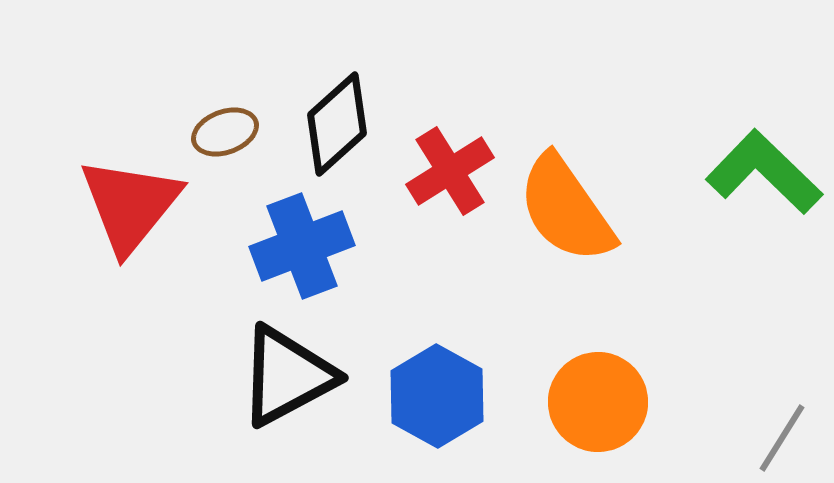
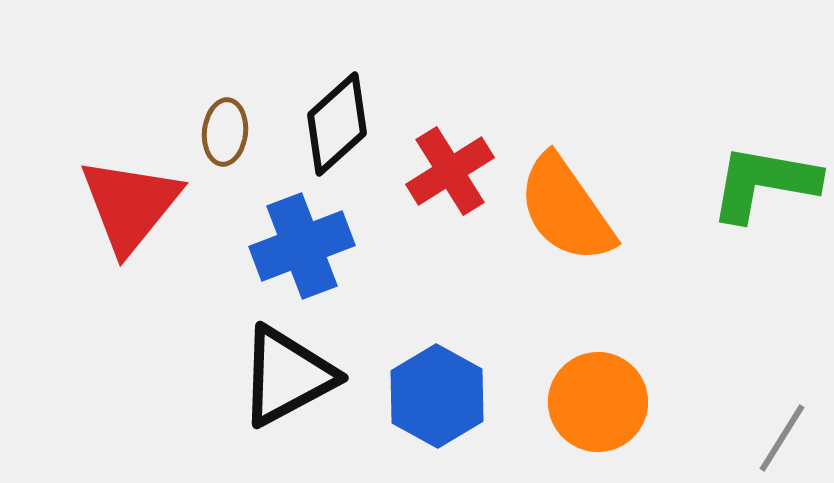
brown ellipse: rotated 64 degrees counterclockwise
green L-shape: moved 11 px down; rotated 34 degrees counterclockwise
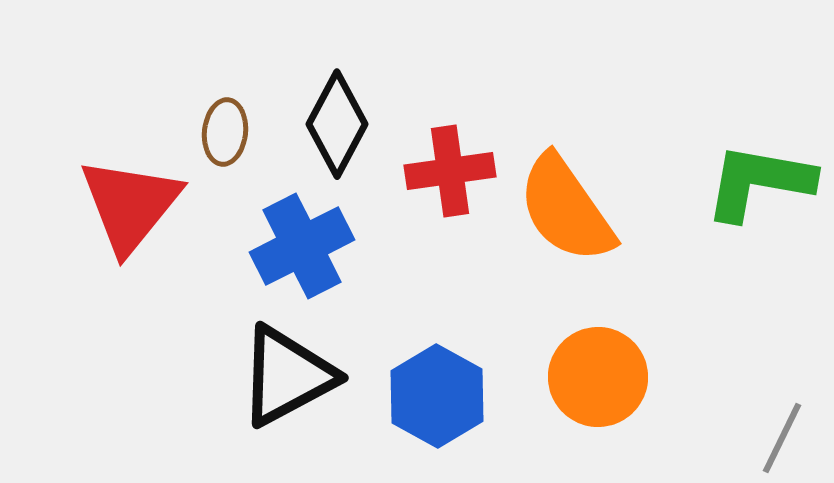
black diamond: rotated 20 degrees counterclockwise
red cross: rotated 24 degrees clockwise
green L-shape: moved 5 px left, 1 px up
blue cross: rotated 6 degrees counterclockwise
orange circle: moved 25 px up
gray line: rotated 6 degrees counterclockwise
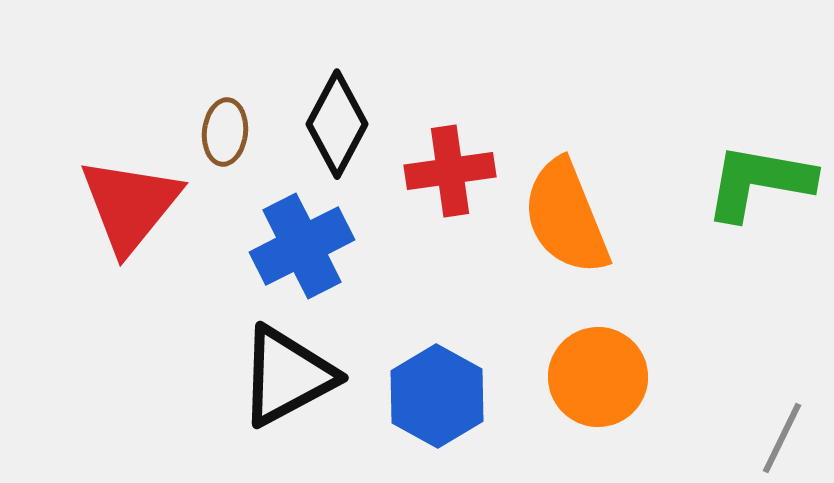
orange semicircle: moved 8 px down; rotated 13 degrees clockwise
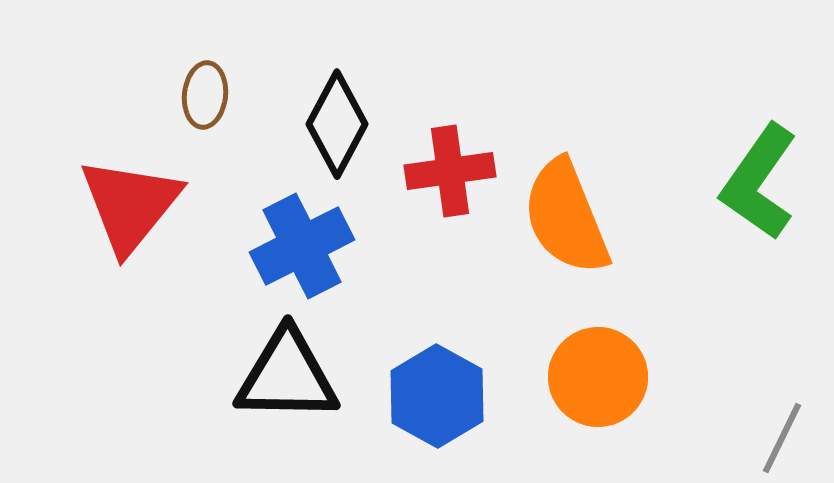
brown ellipse: moved 20 px left, 37 px up
green L-shape: rotated 65 degrees counterclockwise
black triangle: rotated 29 degrees clockwise
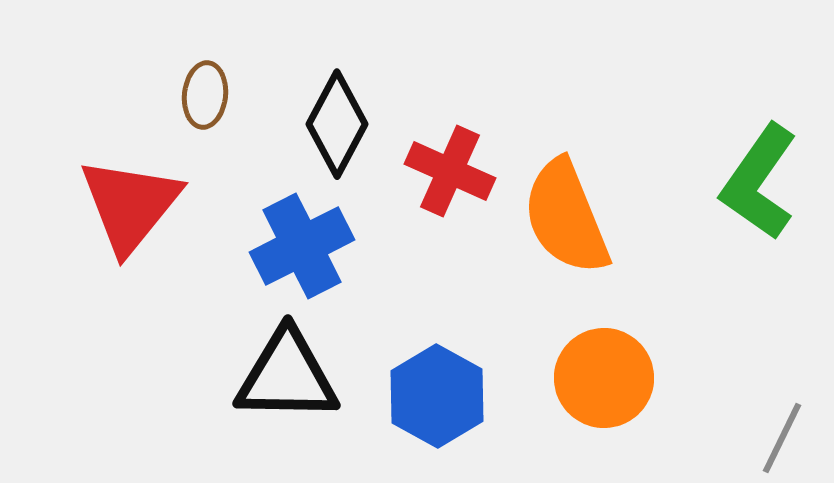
red cross: rotated 32 degrees clockwise
orange circle: moved 6 px right, 1 px down
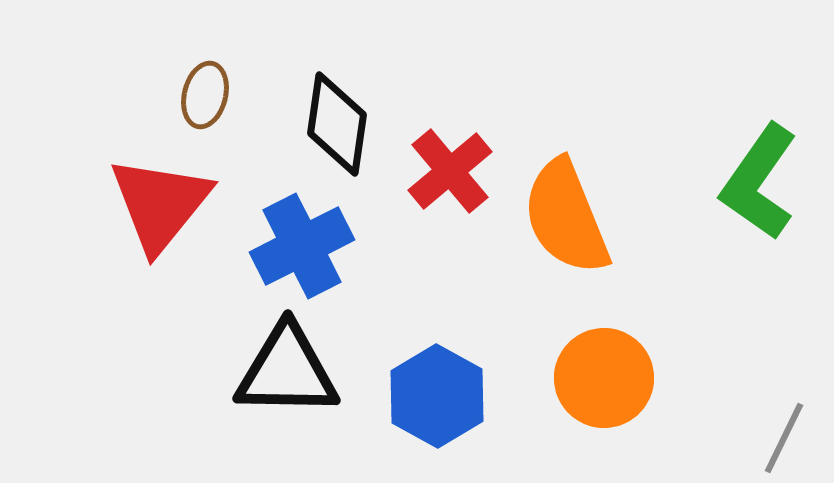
brown ellipse: rotated 8 degrees clockwise
black diamond: rotated 20 degrees counterclockwise
red cross: rotated 26 degrees clockwise
red triangle: moved 30 px right, 1 px up
black triangle: moved 5 px up
gray line: moved 2 px right
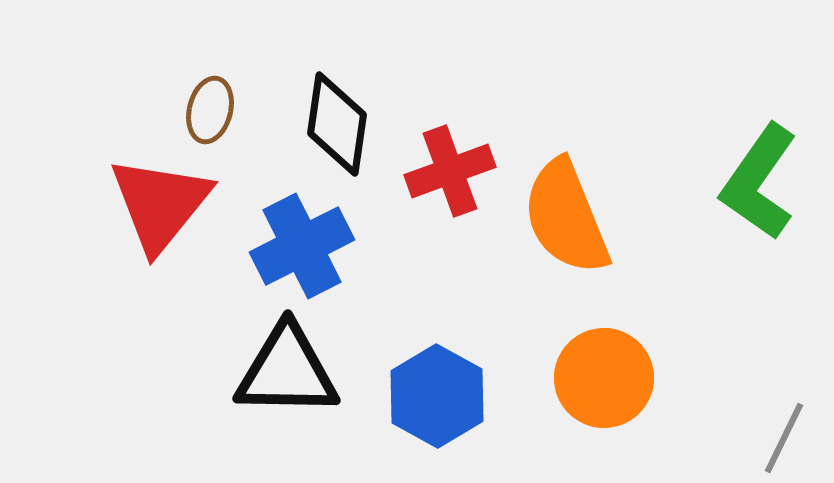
brown ellipse: moved 5 px right, 15 px down
red cross: rotated 20 degrees clockwise
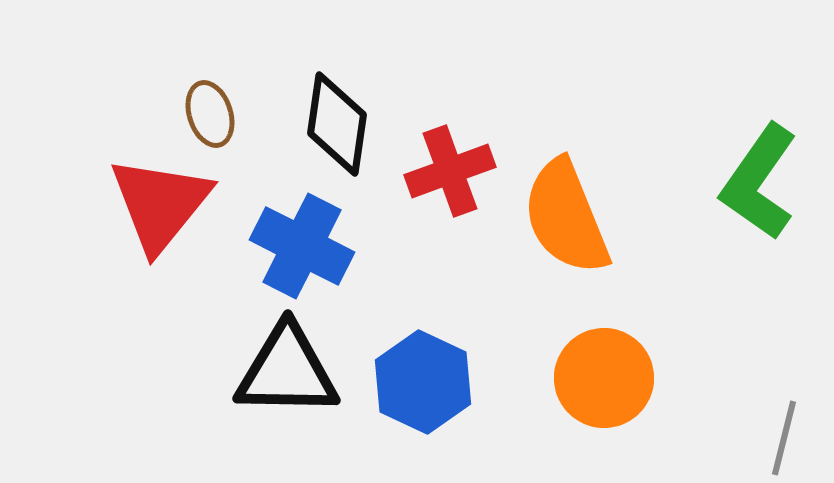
brown ellipse: moved 4 px down; rotated 32 degrees counterclockwise
blue cross: rotated 36 degrees counterclockwise
blue hexagon: moved 14 px left, 14 px up; rotated 4 degrees counterclockwise
gray line: rotated 12 degrees counterclockwise
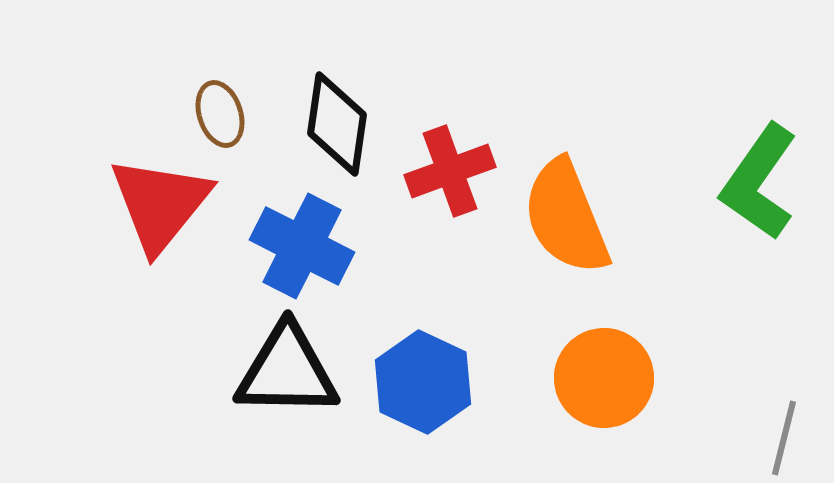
brown ellipse: moved 10 px right
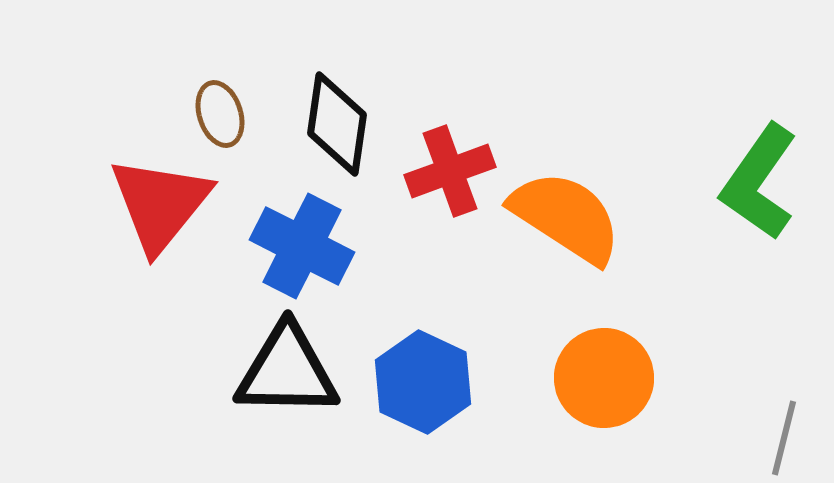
orange semicircle: rotated 145 degrees clockwise
